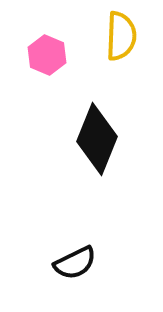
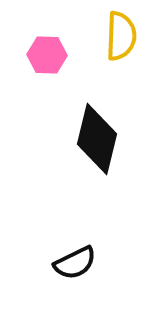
pink hexagon: rotated 21 degrees counterclockwise
black diamond: rotated 8 degrees counterclockwise
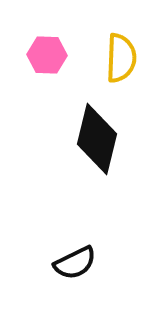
yellow semicircle: moved 22 px down
